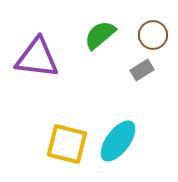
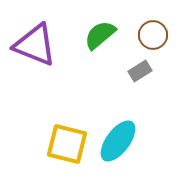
purple triangle: moved 2 px left, 13 px up; rotated 15 degrees clockwise
gray rectangle: moved 2 px left, 1 px down
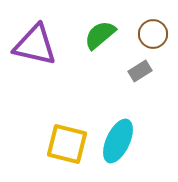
brown circle: moved 1 px up
purple triangle: rotated 9 degrees counterclockwise
cyan ellipse: rotated 12 degrees counterclockwise
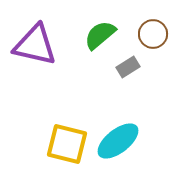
gray rectangle: moved 12 px left, 4 px up
cyan ellipse: rotated 27 degrees clockwise
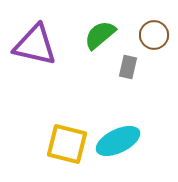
brown circle: moved 1 px right, 1 px down
gray rectangle: rotated 45 degrees counterclockwise
cyan ellipse: rotated 12 degrees clockwise
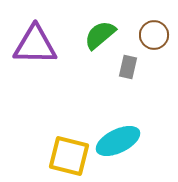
purple triangle: rotated 12 degrees counterclockwise
yellow square: moved 2 px right, 12 px down
